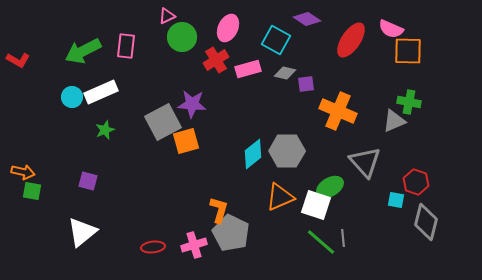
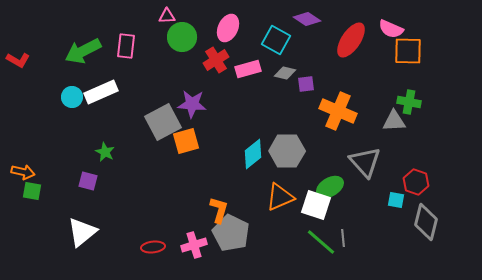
pink triangle at (167, 16): rotated 24 degrees clockwise
gray triangle at (394, 121): rotated 20 degrees clockwise
green star at (105, 130): moved 22 px down; rotated 24 degrees counterclockwise
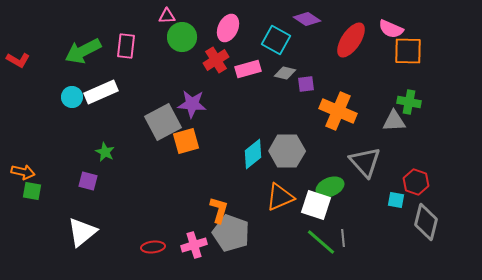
green ellipse at (330, 187): rotated 8 degrees clockwise
gray pentagon at (231, 233): rotated 6 degrees counterclockwise
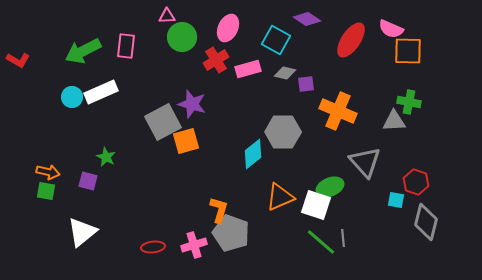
purple star at (192, 104): rotated 12 degrees clockwise
gray hexagon at (287, 151): moved 4 px left, 19 px up
green star at (105, 152): moved 1 px right, 5 px down
orange arrow at (23, 172): moved 25 px right
green square at (32, 191): moved 14 px right
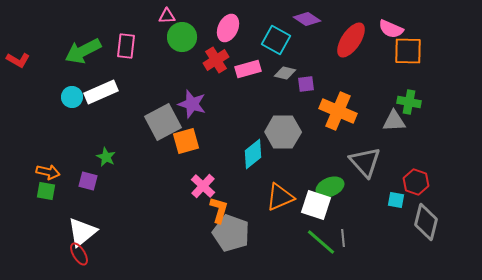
pink cross at (194, 245): moved 9 px right, 59 px up; rotated 30 degrees counterclockwise
red ellipse at (153, 247): moved 74 px left, 7 px down; rotated 65 degrees clockwise
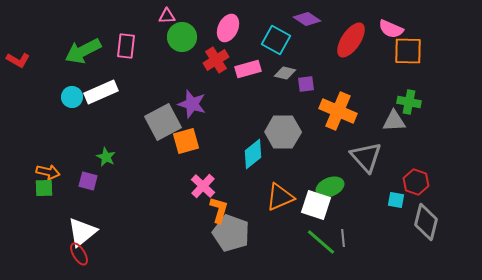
gray triangle at (365, 162): moved 1 px right, 5 px up
green square at (46, 191): moved 2 px left, 3 px up; rotated 12 degrees counterclockwise
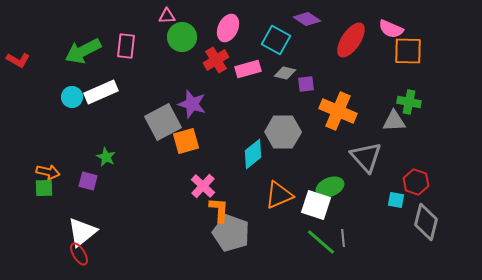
orange triangle at (280, 197): moved 1 px left, 2 px up
orange L-shape at (219, 210): rotated 12 degrees counterclockwise
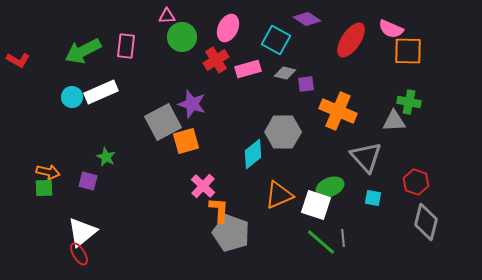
cyan square at (396, 200): moved 23 px left, 2 px up
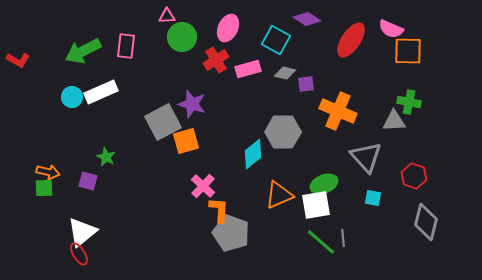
red hexagon at (416, 182): moved 2 px left, 6 px up
green ellipse at (330, 187): moved 6 px left, 3 px up
white square at (316, 205): rotated 28 degrees counterclockwise
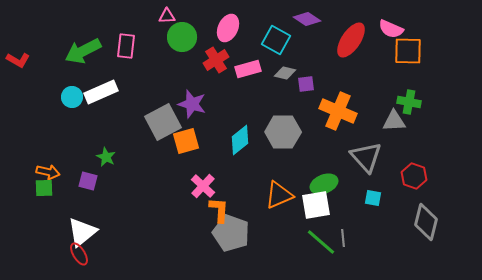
cyan diamond at (253, 154): moved 13 px left, 14 px up
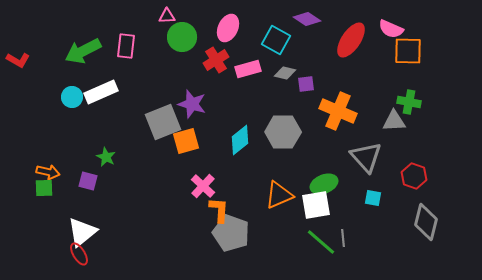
gray square at (163, 122): rotated 6 degrees clockwise
